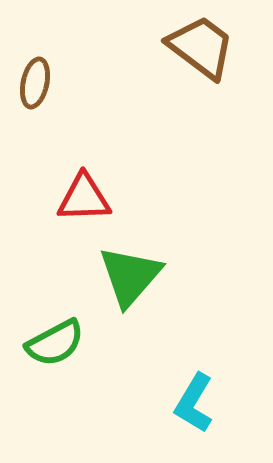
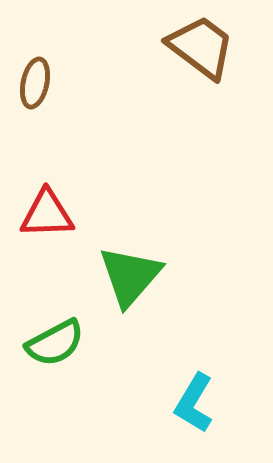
red triangle: moved 37 px left, 16 px down
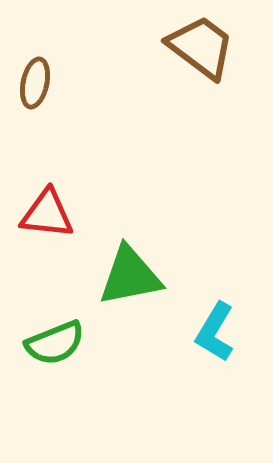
red triangle: rotated 8 degrees clockwise
green triangle: rotated 38 degrees clockwise
green semicircle: rotated 6 degrees clockwise
cyan L-shape: moved 21 px right, 71 px up
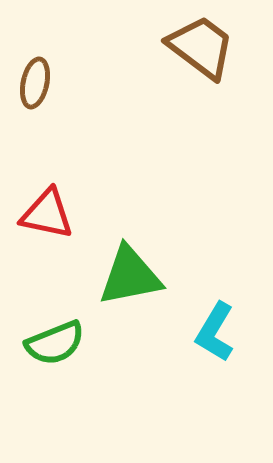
red triangle: rotated 6 degrees clockwise
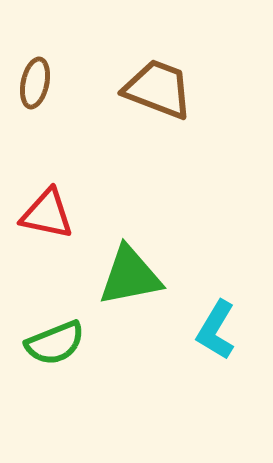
brown trapezoid: moved 43 px left, 42 px down; rotated 16 degrees counterclockwise
cyan L-shape: moved 1 px right, 2 px up
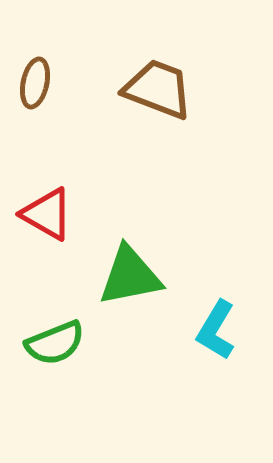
red triangle: rotated 18 degrees clockwise
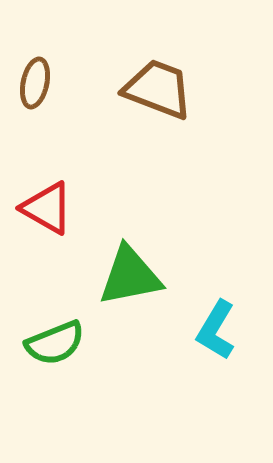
red triangle: moved 6 px up
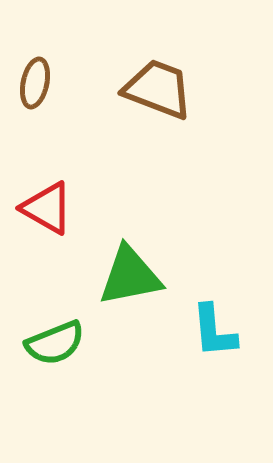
cyan L-shape: moved 2 px left, 1 px down; rotated 36 degrees counterclockwise
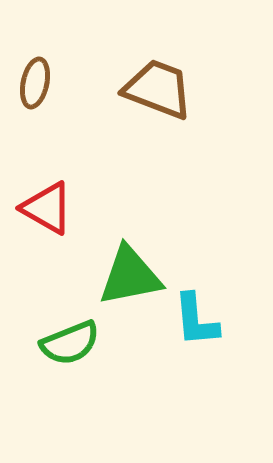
cyan L-shape: moved 18 px left, 11 px up
green semicircle: moved 15 px right
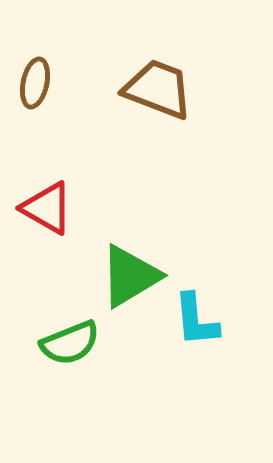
green triangle: rotated 20 degrees counterclockwise
